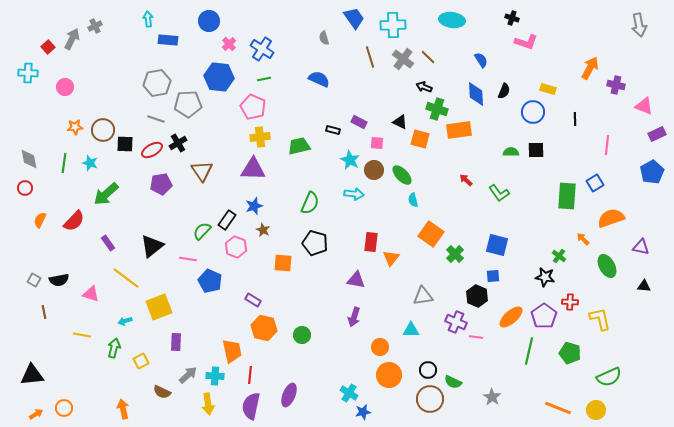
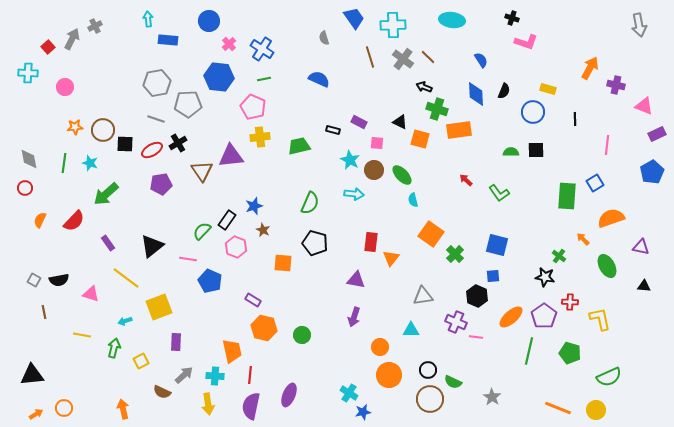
purple triangle at (253, 169): moved 22 px left, 13 px up; rotated 8 degrees counterclockwise
gray arrow at (188, 375): moved 4 px left
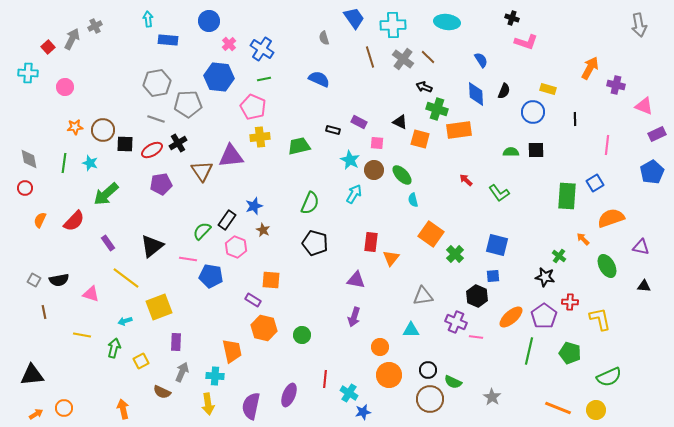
cyan ellipse at (452, 20): moved 5 px left, 2 px down
cyan arrow at (354, 194): rotated 66 degrees counterclockwise
orange square at (283, 263): moved 12 px left, 17 px down
blue pentagon at (210, 281): moved 1 px right, 5 px up; rotated 15 degrees counterclockwise
gray arrow at (184, 375): moved 2 px left, 3 px up; rotated 24 degrees counterclockwise
red line at (250, 375): moved 75 px right, 4 px down
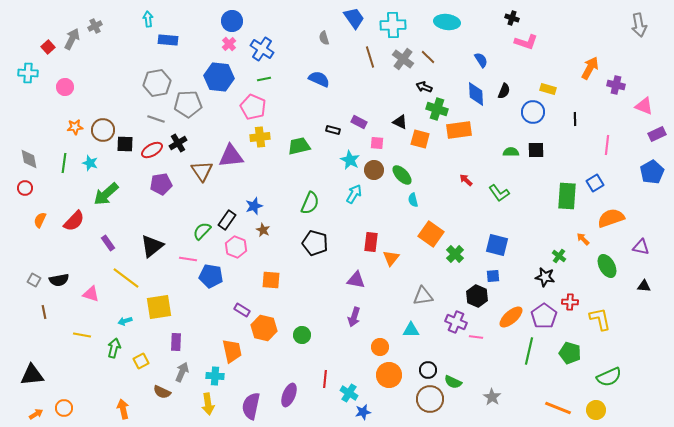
blue circle at (209, 21): moved 23 px right
purple rectangle at (253, 300): moved 11 px left, 10 px down
yellow square at (159, 307): rotated 12 degrees clockwise
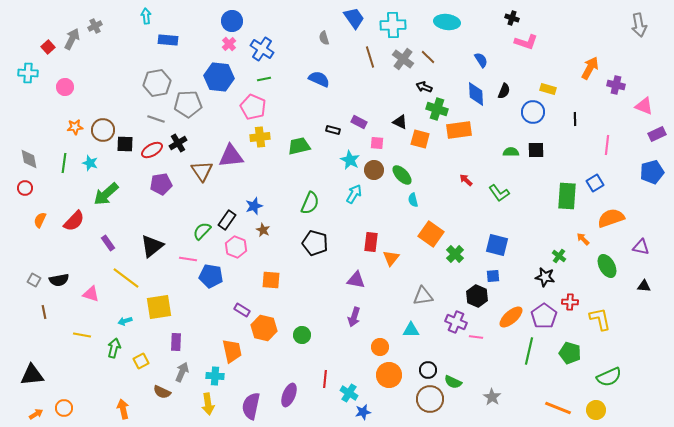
cyan arrow at (148, 19): moved 2 px left, 3 px up
blue pentagon at (652, 172): rotated 15 degrees clockwise
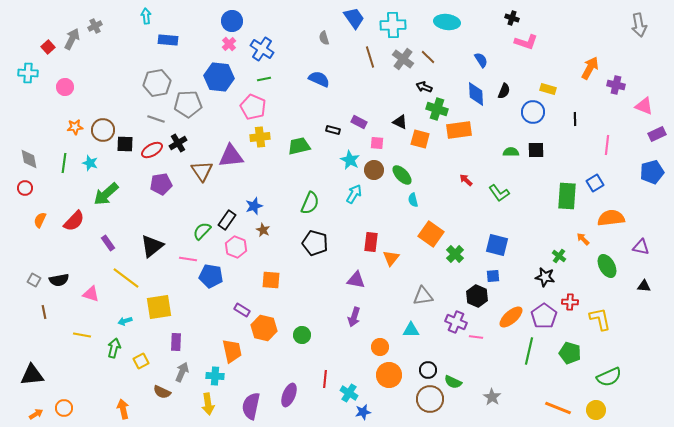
orange semicircle at (611, 218): rotated 12 degrees clockwise
